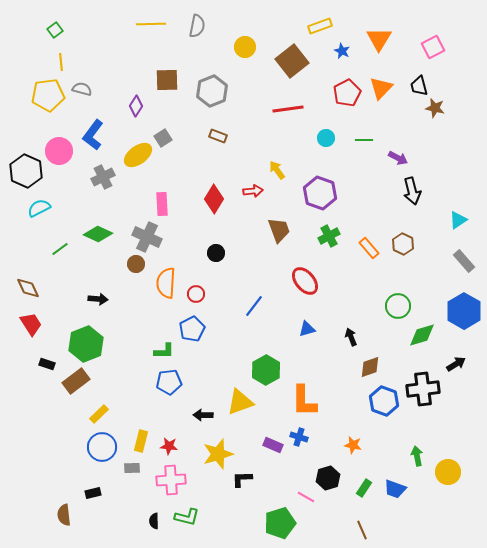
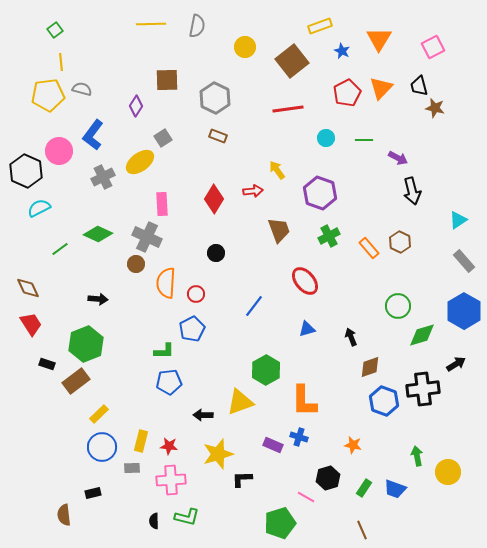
gray hexagon at (212, 91): moved 3 px right, 7 px down; rotated 12 degrees counterclockwise
yellow ellipse at (138, 155): moved 2 px right, 7 px down
brown hexagon at (403, 244): moved 3 px left, 2 px up
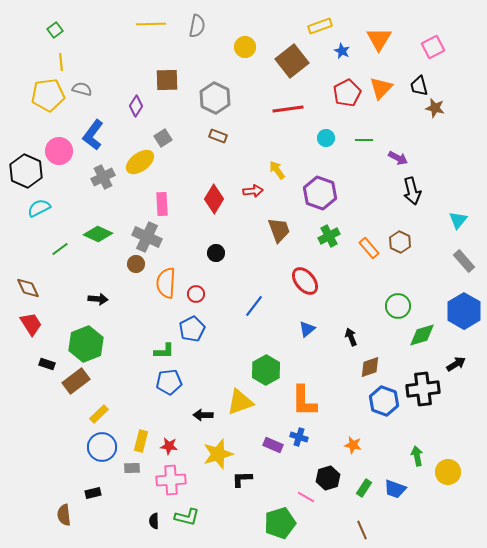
cyan triangle at (458, 220): rotated 18 degrees counterclockwise
blue triangle at (307, 329): rotated 24 degrees counterclockwise
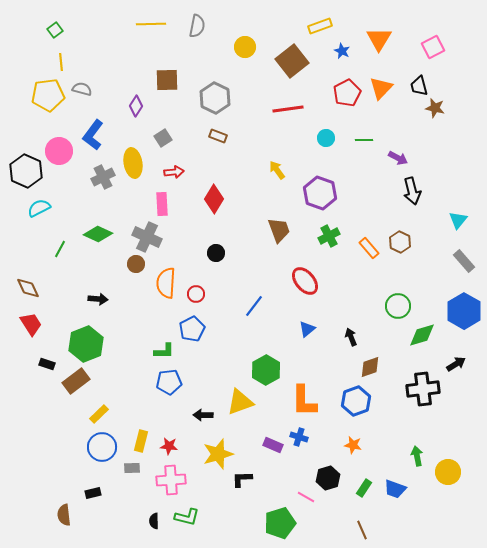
yellow ellipse at (140, 162): moved 7 px left, 1 px down; rotated 64 degrees counterclockwise
red arrow at (253, 191): moved 79 px left, 19 px up
green line at (60, 249): rotated 24 degrees counterclockwise
blue hexagon at (384, 401): moved 28 px left; rotated 20 degrees clockwise
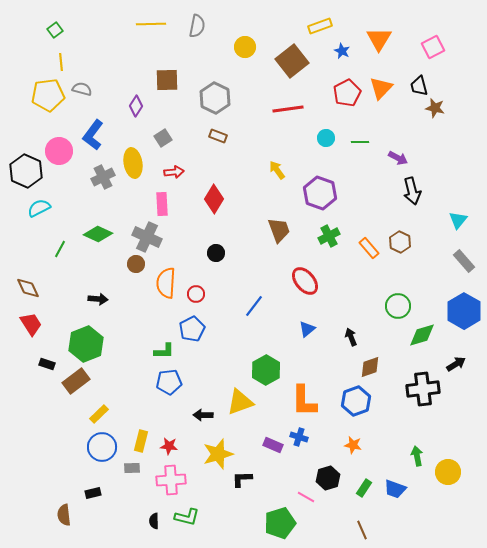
green line at (364, 140): moved 4 px left, 2 px down
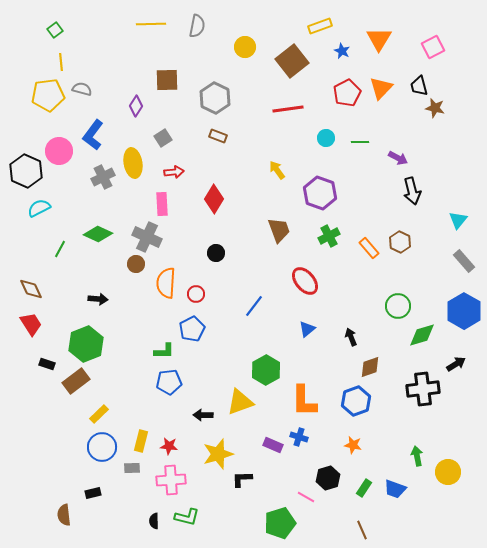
brown diamond at (28, 288): moved 3 px right, 1 px down
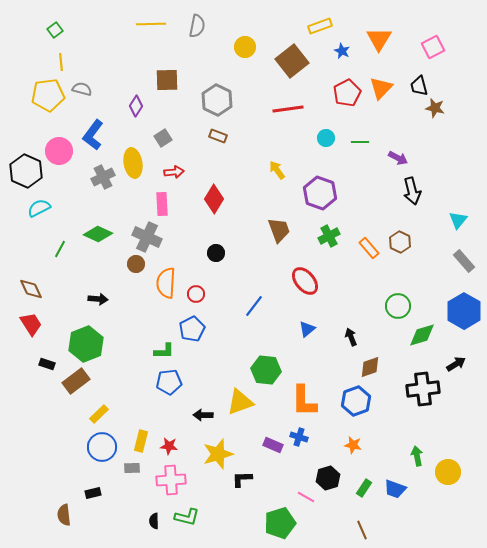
gray hexagon at (215, 98): moved 2 px right, 2 px down
green hexagon at (266, 370): rotated 24 degrees counterclockwise
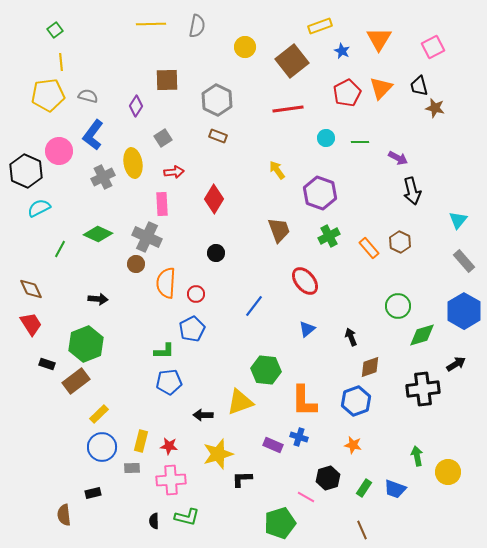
gray semicircle at (82, 89): moved 6 px right, 7 px down
